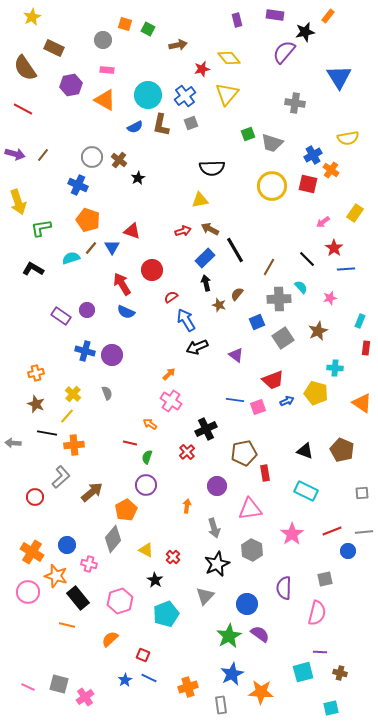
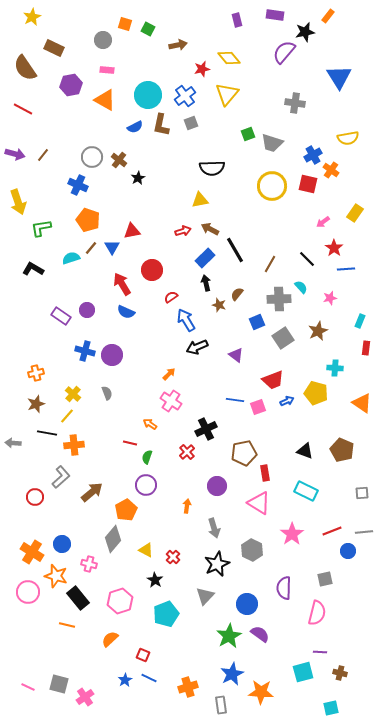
red triangle at (132, 231): rotated 30 degrees counterclockwise
brown line at (269, 267): moved 1 px right, 3 px up
brown star at (36, 404): rotated 30 degrees clockwise
pink triangle at (250, 509): moved 9 px right, 6 px up; rotated 40 degrees clockwise
blue circle at (67, 545): moved 5 px left, 1 px up
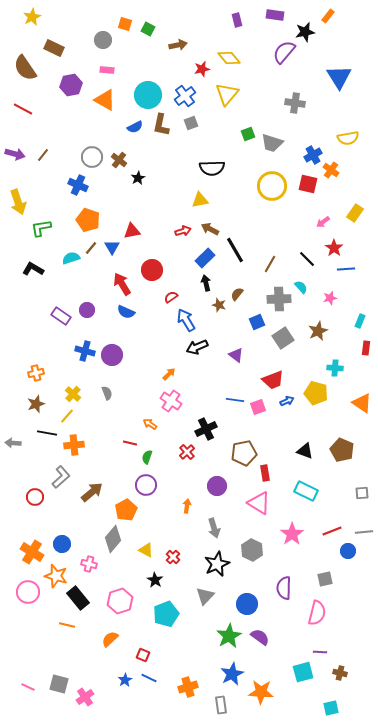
purple semicircle at (260, 634): moved 3 px down
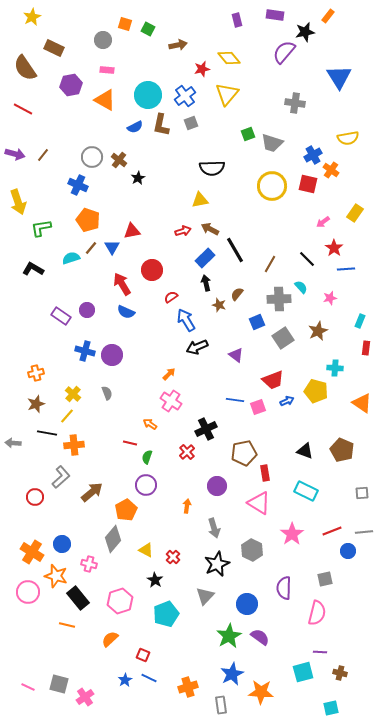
yellow pentagon at (316, 393): moved 2 px up
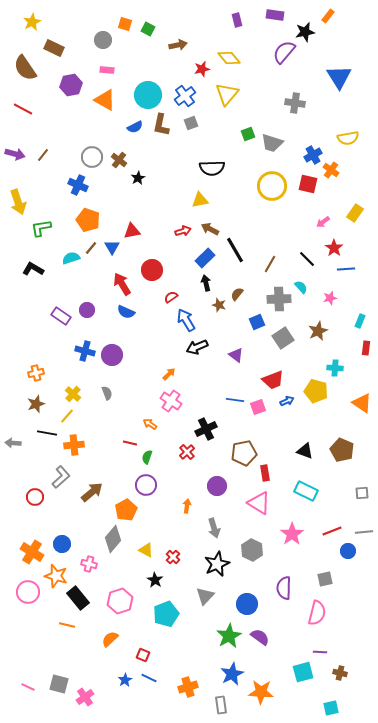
yellow star at (32, 17): moved 5 px down
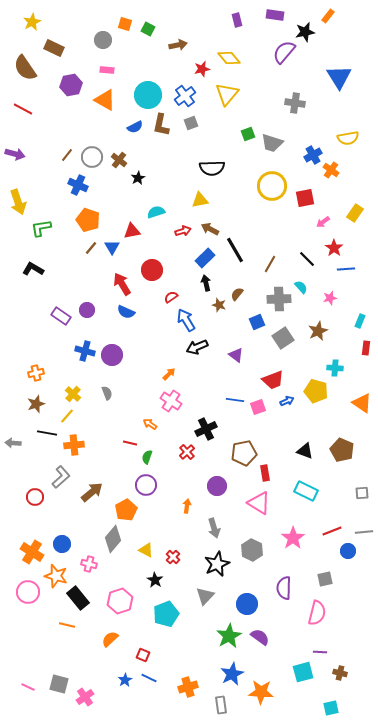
brown line at (43, 155): moved 24 px right
red square at (308, 184): moved 3 px left, 14 px down; rotated 24 degrees counterclockwise
cyan semicircle at (71, 258): moved 85 px right, 46 px up
pink star at (292, 534): moved 1 px right, 4 px down
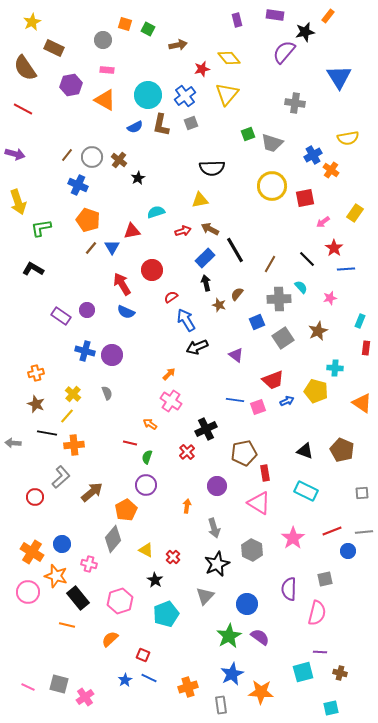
brown star at (36, 404): rotated 30 degrees counterclockwise
purple semicircle at (284, 588): moved 5 px right, 1 px down
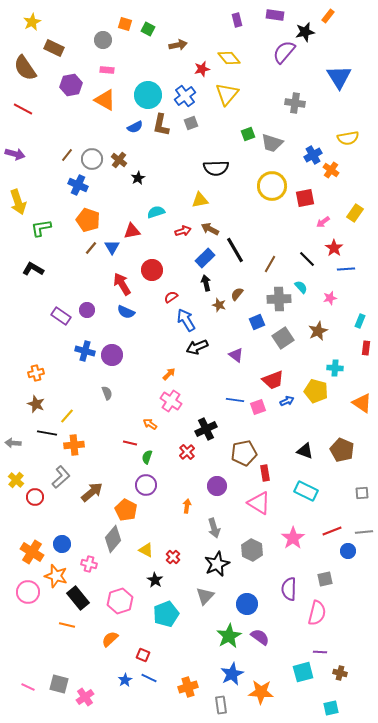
gray circle at (92, 157): moved 2 px down
black semicircle at (212, 168): moved 4 px right
yellow cross at (73, 394): moved 57 px left, 86 px down
orange pentagon at (126, 510): rotated 15 degrees counterclockwise
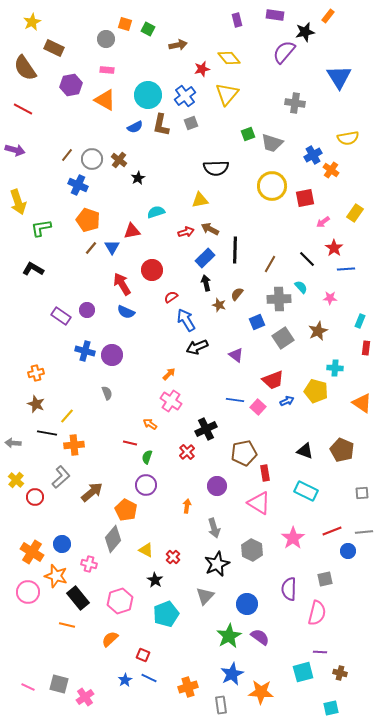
gray circle at (103, 40): moved 3 px right, 1 px up
purple arrow at (15, 154): moved 4 px up
red arrow at (183, 231): moved 3 px right, 1 px down
black line at (235, 250): rotated 32 degrees clockwise
pink star at (330, 298): rotated 16 degrees clockwise
pink square at (258, 407): rotated 28 degrees counterclockwise
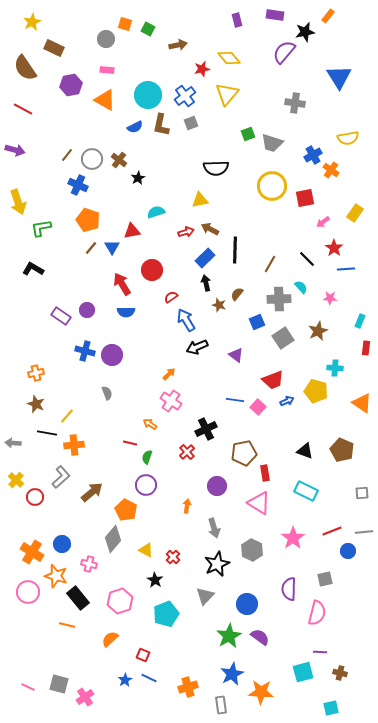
blue semicircle at (126, 312): rotated 24 degrees counterclockwise
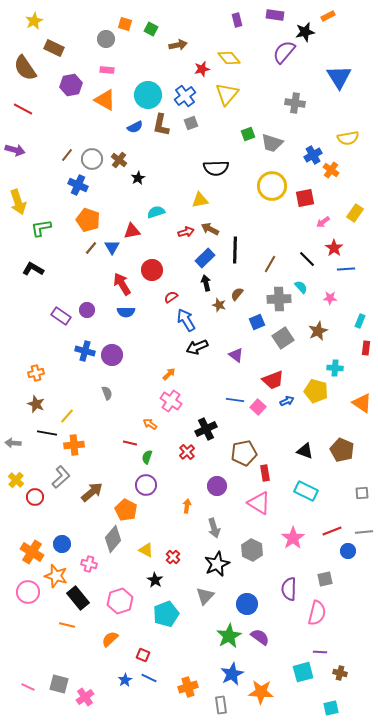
orange rectangle at (328, 16): rotated 24 degrees clockwise
yellow star at (32, 22): moved 2 px right, 1 px up
green square at (148, 29): moved 3 px right
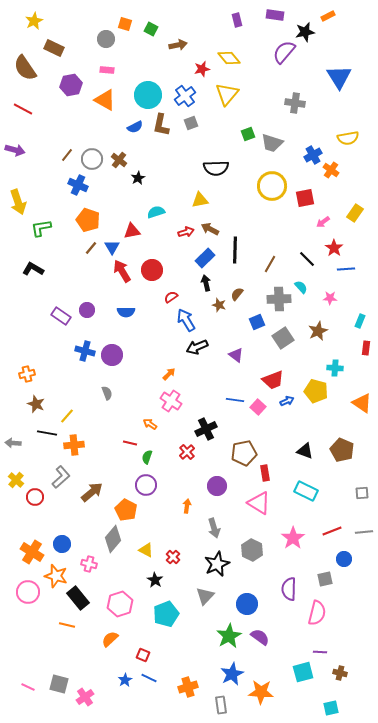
red arrow at (122, 284): moved 13 px up
orange cross at (36, 373): moved 9 px left, 1 px down
blue circle at (348, 551): moved 4 px left, 8 px down
pink hexagon at (120, 601): moved 3 px down
